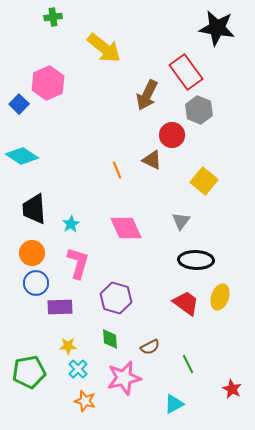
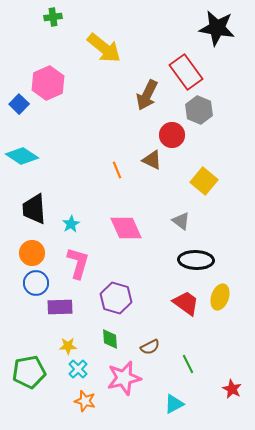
gray triangle: rotated 30 degrees counterclockwise
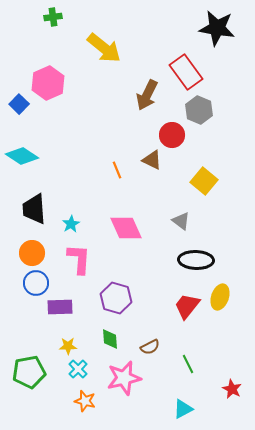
pink L-shape: moved 1 px right, 4 px up; rotated 12 degrees counterclockwise
red trapezoid: moved 1 px right, 3 px down; rotated 88 degrees counterclockwise
cyan triangle: moved 9 px right, 5 px down
